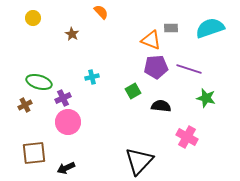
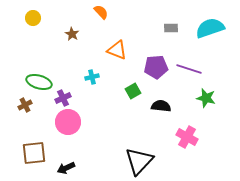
orange triangle: moved 34 px left, 10 px down
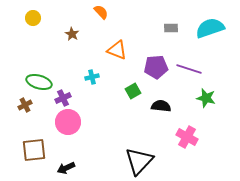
brown square: moved 3 px up
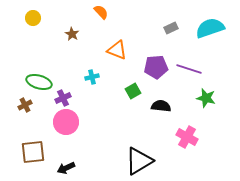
gray rectangle: rotated 24 degrees counterclockwise
pink circle: moved 2 px left
brown square: moved 1 px left, 2 px down
black triangle: rotated 16 degrees clockwise
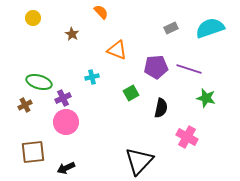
green square: moved 2 px left, 2 px down
black semicircle: moved 2 px down; rotated 96 degrees clockwise
black triangle: rotated 16 degrees counterclockwise
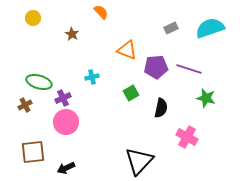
orange triangle: moved 10 px right
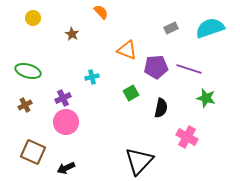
green ellipse: moved 11 px left, 11 px up
brown square: rotated 30 degrees clockwise
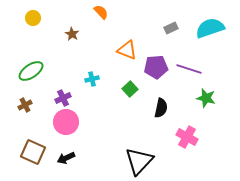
green ellipse: moved 3 px right; rotated 50 degrees counterclockwise
cyan cross: moved 2 px down
green square: moved 1 px left, 4 px up; rotated 14 degrees counterclockwise
black arrow: moved 10 px up
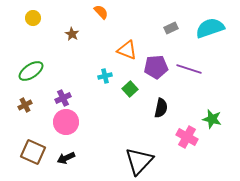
cyan cross: moved 13 px right, 3 px up
green star: moved 6 px right, 21 px down
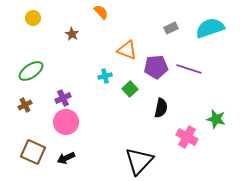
green star: moved 4 px right
